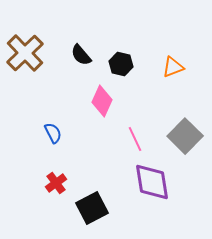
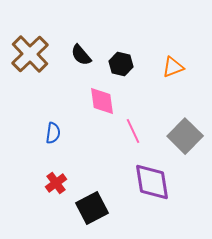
brown cross: moved 5 px right, 1 px down
pink diamond: rotated 32 degrees counterclockwise
blue semicircle: rotated 35 degrees clockwise
pink line: moved 2 px left, 8 px up
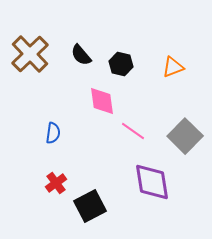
pink line: rotated 30 degrees counterclockwise
black square: moved 2 px left, 2 px up
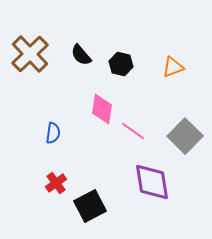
pink diamond: moved 8 px down; rotated 16 degrees clockwise
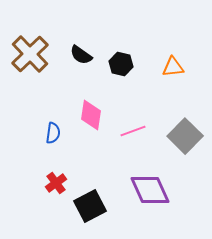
black semicircle: rotated 15 degrees counterclockwise
orange triangle: rotated 15 degrees clockwise
pink diamond: moved 11 px left, 6 px down
pink line: rotated 55 degrees counterclockwise
purple diamond: moved 2 px left, 8 px down; rotated 15 degrees counterclockwise
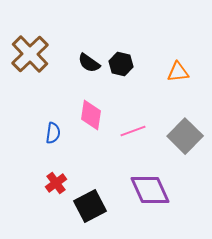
black semicircle: moved 8 px right, 8 px down
orange triangle: moved 5 px right, 5 px down
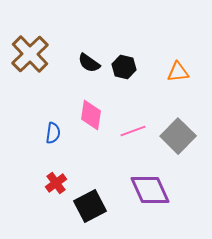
black hexagon: moved 3 px right, 3 px down
gray square: moved 7 px left
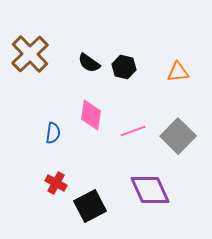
red cross: rotated 25 degrees counterclockwise
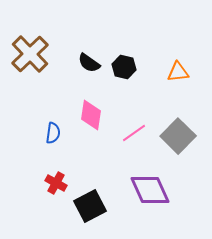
pink line: moved 1 px right, 2 px down; rotated 15 degrees counterclockwise
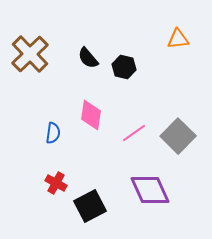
black semicircle: moved 1 px left, 5 px up; rotated 15 degrees clockwise
orange triangle: moved 33 px up
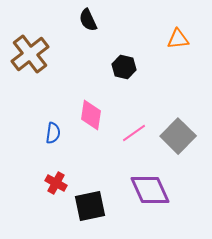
brown cross: rotated 6 degrees clockwise
black semicircle: moved 38 px up; rotated 15 degrees clockwise
black square: rotated 16 degrees clockwise
